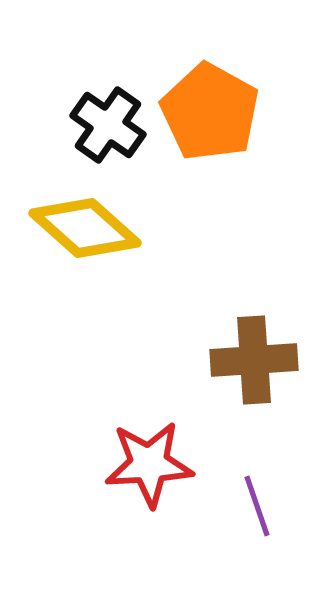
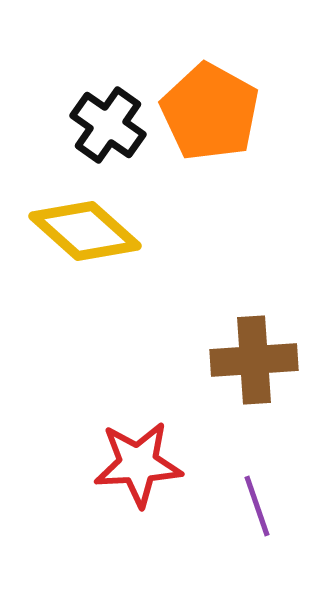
yellow diamond: moved 3 px down
red star: moved 11 px left
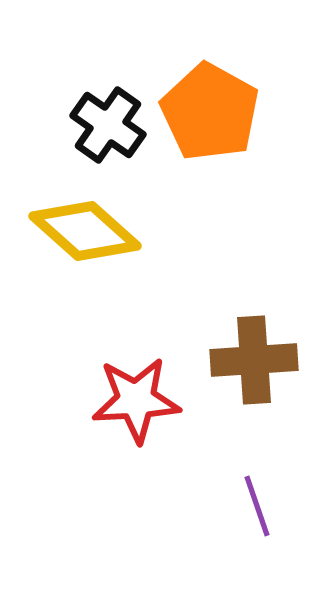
red star: moved 2 px left, 64 px up
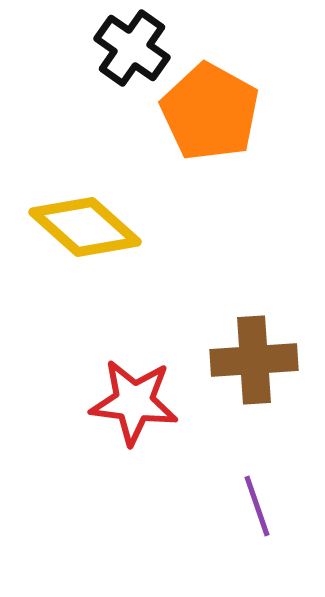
black cross: moved 24 px right, 77 px up
yellow diamond: moved 4 px up
red star: moved 2 px left, 2 px down; rotated 10 degrees clockwise
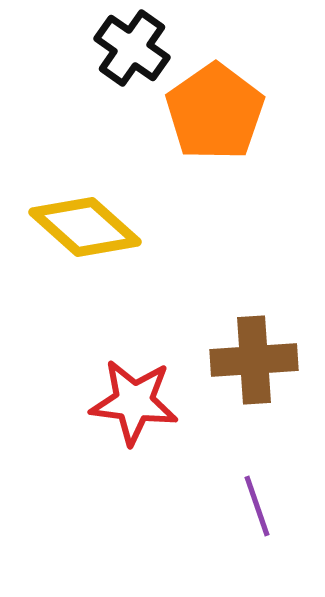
orange pentagon: moved 5 px right; rotated 8 degrees clockwise
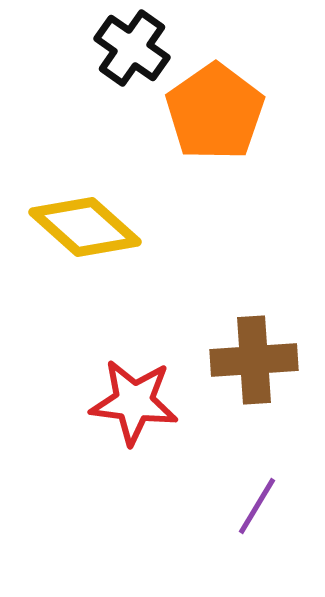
purple line: rotated 50 degrees clockwise
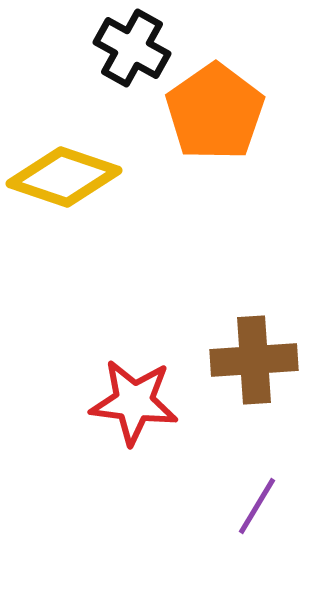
black cross: rotated 6 degrees counterclockwise
yellow diamond: moved 21 px left, 50 px up; rotated 23 degrees counterclockwise
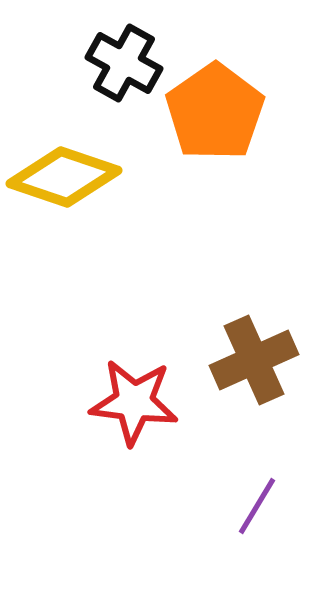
black cross: moved 8 px left, 15 px down
brown cross: rotated 20 degrees counterclockwise
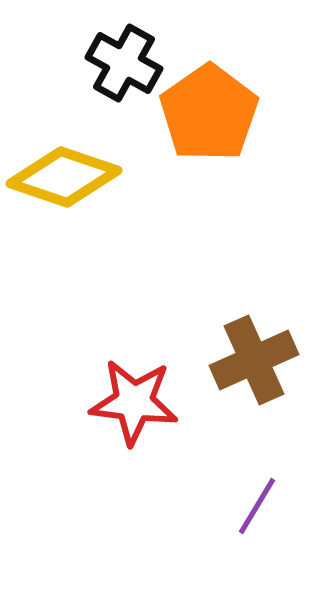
orange pentagon: moved 6 px left, 1 px down
